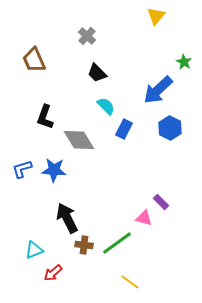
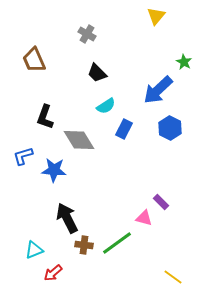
gray cross: moved 2 px up; rotated 12 degrees counterclockwise
cyan semicircle: rotated 102 degrees clockwise
blue L-shape: moved 1 px right, 13 px up
yellow line: moved 43 px right, 5 px up
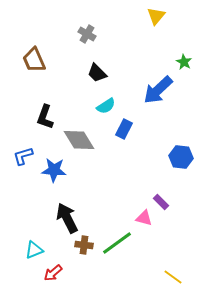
blue hexagon: moved 11 px right, 29 px down; rotated 20 degrees counterclockwise
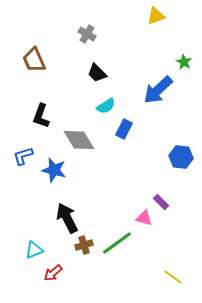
yellow triangle: rotated 30 degrees clockwise
black L-shape: moved 4 px left, 1 px up
blue star: rotated 10 degrees clockwise
brown cross: rotated 24 degrees counterclockwise
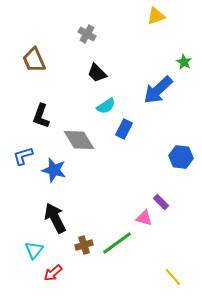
black arrow: moved 12 px left
cyan triangle: rotated 30 degrees counterclockwise
yellow line: rotated 12 degrees clockwise
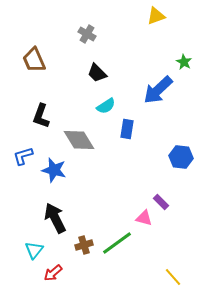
blue rectangle: moved 3 px right; rotated 18 degrees counterclockwise
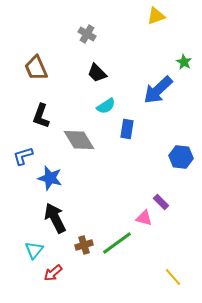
brown trapezoid: moved 2 px right, 8 px down
blue star: moved 4 px left, 8 px down
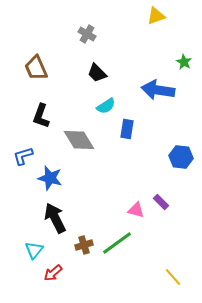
blue arrow: rotated 52 degrees clockwise
pink triangle: moved 8 px left, 8 px up
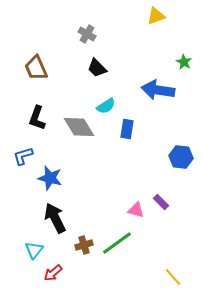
black trapezoid: moved 5 px up
black L-shape: moved 4 px left, 2 px down
gray diamond: moved 13 px up
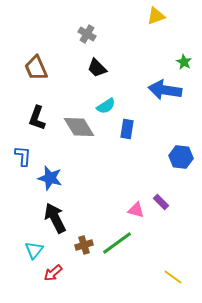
blue arrow: moved 7 px right
blue L-shape: rotated 110 degrees clockwise
yellow line: rotated 12 degrees counterclockwise
